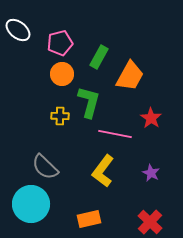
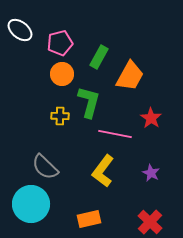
white ellipse: moved 2 px right
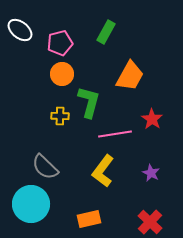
green rectangle: moved 7 px right, 25 px up
red star: moved 1 px right, 1 px down
pink line: rotated 20 degrees counterclockwise
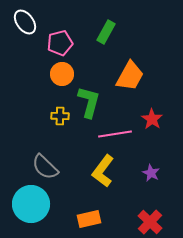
white ellipse: moved 5 px right, 8 px up; rotated 15 degrees clockwise
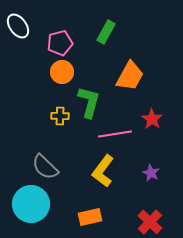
white ellipse: moved 7 px left, 4 px down
orange circle: moved 2 px up
orange rectangle: moved 1 px right, 2 px up
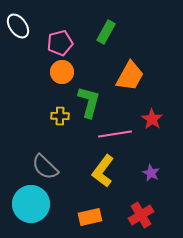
red cross: moved 9 px left, 7 px up; rotated 15 degrees clockwise
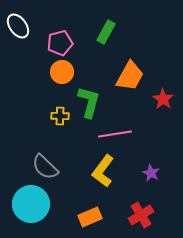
red star: moved 11 px right, 20 px up
orange rectangle: rotated 10 degrees counterclockwise
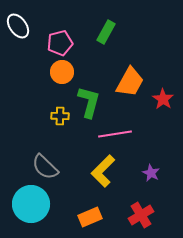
orange trapezoid: moved 6 px down
yellow L-shape: rotated 8 degrees clockwise
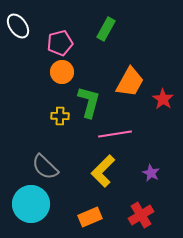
green rectangle: moved 3 px up
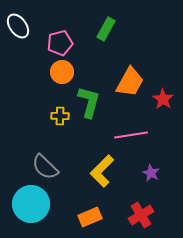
pink line: moved 16 px right, 1 px down
yellow L-shape: moved 1 px left
